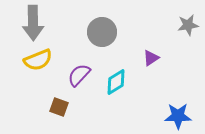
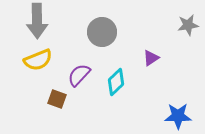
gray arrow: moved 4 px right, 2 px up
cyan diamond: rotated 12 degrees counterclockwise
brown square: moved 2 px left, 8 px up
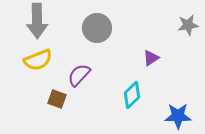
gray circle: moved 5 px left, 4 px up
cyan diamond: moved 16 px right, 13 px down
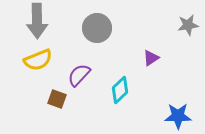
cyan diamond: moved 12 px left, 5 px up
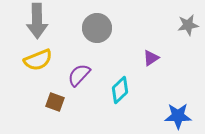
brown square: moved 2 px left, 3 px down
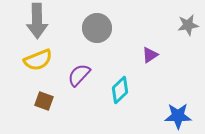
purple triangle: moved 1 px left, 3 px up
brown square: moved 11 px left, 1 px up
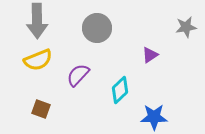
gray star: moved 2 px left, 2 px down
purple semicircle: moved 1 px left
brown square: moved 3 px left, 8 px down
blue star: moved 24 px left, 1 px down
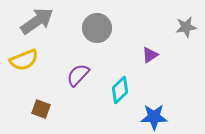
gray arrow: rotated 124 degrees counterclockwise
yellow semicircle: moved 14 px left
